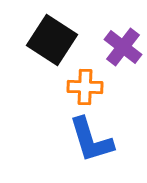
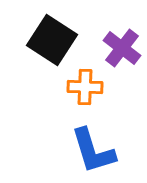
purple cross: moved 1 px left, 1 px down
blue L-shape: moved 2 px right, 11 px down
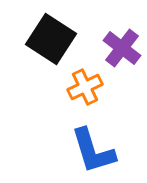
black square: moved 1 px left, 1 px up
orange cross: rotated 28 degrees counterclockwise
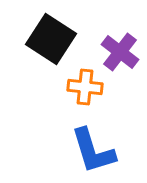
purple cross: moved 2 px left, 4 px down
orange cross: rotated 32 degrees clockwise
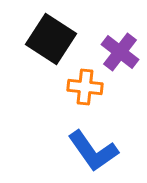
blue L-shape: rotated 18 degrees counterclockwise
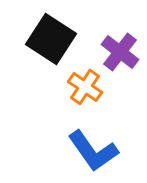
orange cross: rotated 28 degrees clockwise
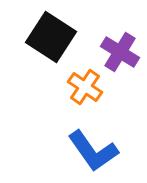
black square: moved 2 px up
purple cross: rotated 6 degrees counterclockwise
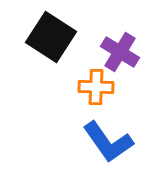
orange cross: moved 11 px right; rotated 32 degrees counterclockwise
blue L-shape: moved 15 px right, 9 px up
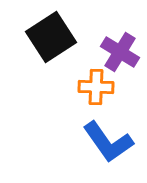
black square: rotated 24 degrees clockwise
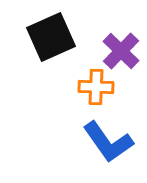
black square: rotated 9 degrees clockwise
purple cross: moved 1 px right, 1 px up; rotated 12 degrees clockwise
